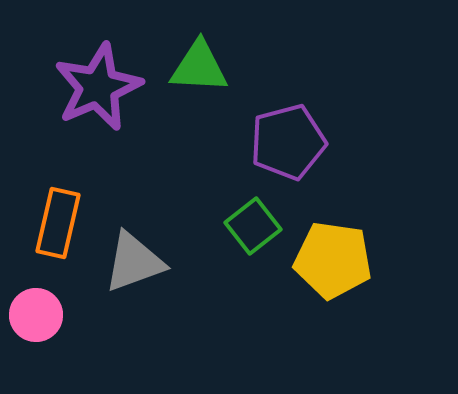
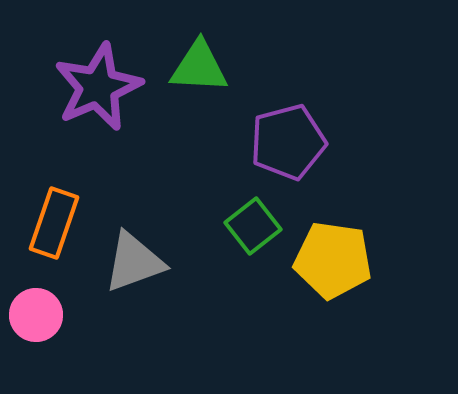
orange rectangle: moved 4 px left; rotated 6 degrees clockwise
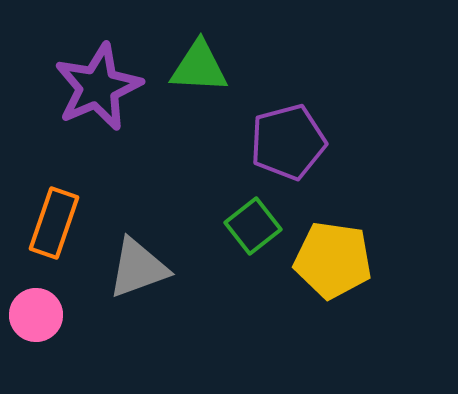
gray triangle: moved 4 px right, 6 px down
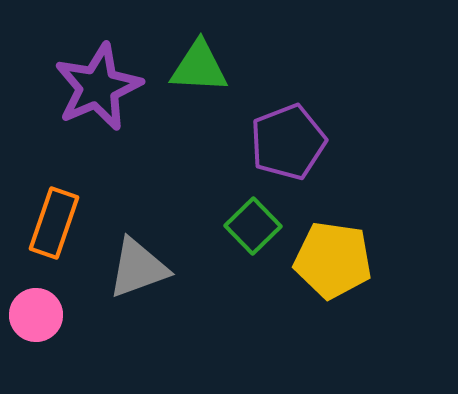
purple pentagon: rotated 6 degrees counterclockwise
green square: rotated 6 degrees counterclockwise
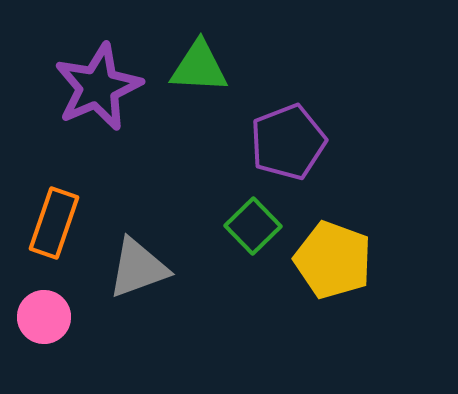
yellow pentagon: rotated 12 degrees clockwise
pink circle: moved 8 px right, 2 px down
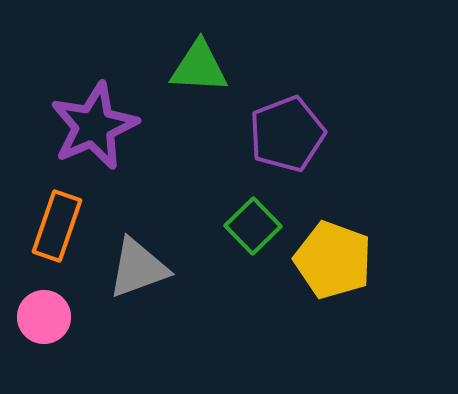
purple star: moved 4 px left, 39 px down
purple pentagon: moved 1 px left, 8 px up
orange rectangle: moved 3 px right, 3 px down
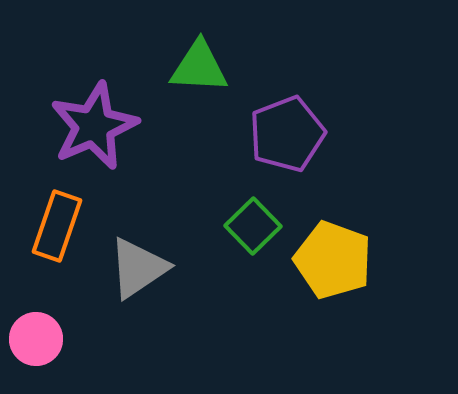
gray triangle: rotated 14 degrees counterclockwise
pink circle: moved 8 px left, 22 px down
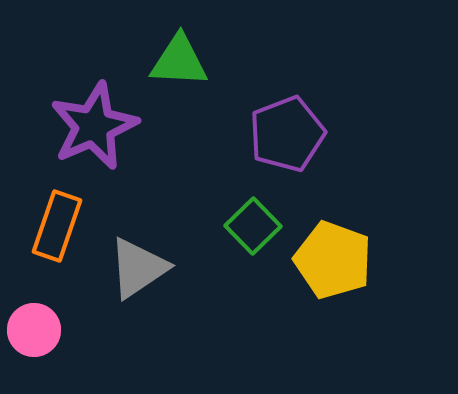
green triangle: moved 20 px left, 6 px up
pink circle: moved 2 px left, 9 px up
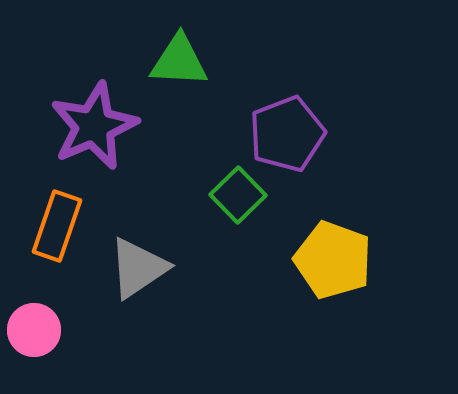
green square: moved 15 px left, 31 px up
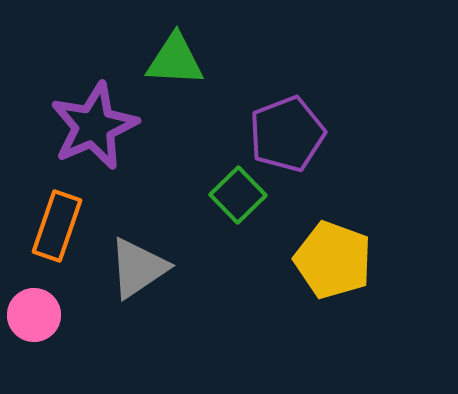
green triangle: moved 4 px left, 1 px up
pink circle: moved 15 px up
